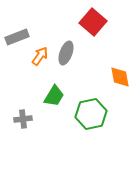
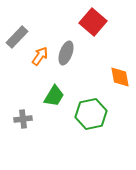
gray rectangle: rotated 25 degrees counterclockwise
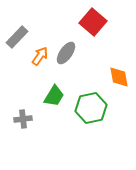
gray ellipse: rotated 15 degrees clockwise
orange diamond: moved 1 px left
green hexagon: moved 6 px up
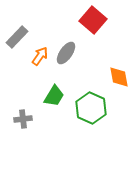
red square: moved 2 px up
green hexagon: rotated 24 degrees counterclockwise
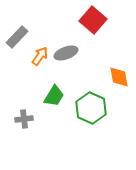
gray ellipse: rotated 35 degrees clockwise
gray cross: moved 1 px right
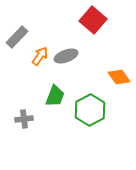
gray ellipse: moved 3 px down
orange diamond: rotated 25 degrees counterclockwise
green trapezoid: moved 1 px right; rotated 10 degrees counterclockwise
green hexagon: moved 1 px left, 2 px down; rotated 8 degrees clockwise
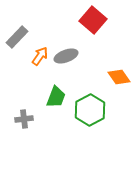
green trapezoid: moved 1 px right, 1 px down
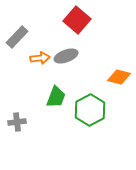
red square: moved 16 px left
orange arrow: moved 2 px down; rotated 48 degrees clockwise
orange diamond: rotated 40 degrees counterclockwise
gray cross: moved 7 px left, 3 px down
